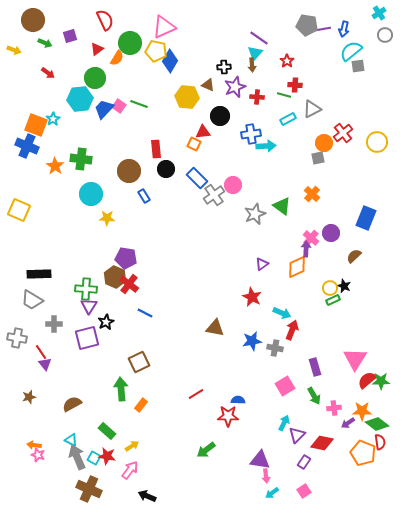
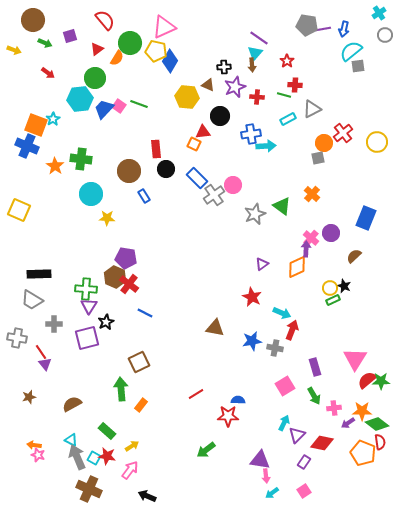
red semicircle at (105, 20): rotated 15 degrees counterclockwise
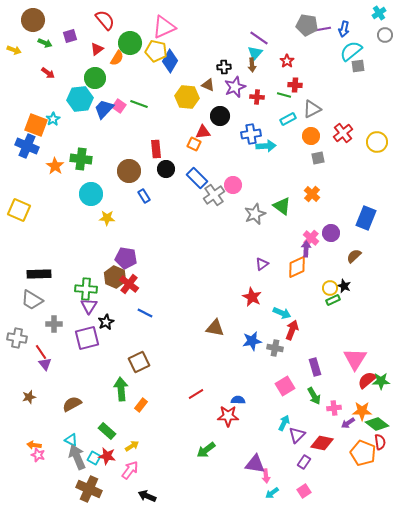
orange circle at (324, 143): moved 13 px left, 7 px up
purple triangle at (260, 460): moved 5 px left, 4 px down
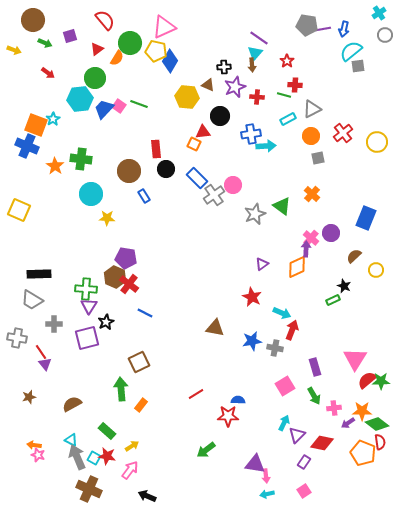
yellow circle at (330, 288): moved 46 px right, 18 px up
cyan arrow at (272, 493): moved 5 px left, 1 px down; rotated 24 degrees clockwise
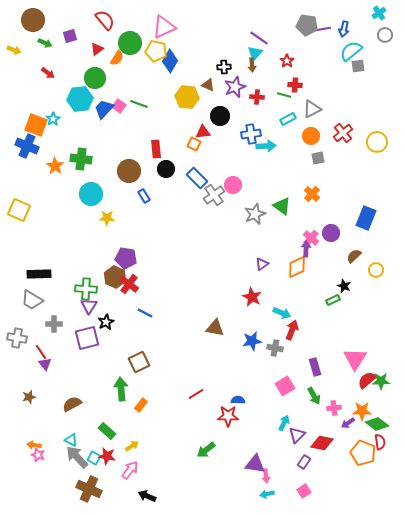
gray arrow at (77, 457): rotated 20 degrees counterclockwise
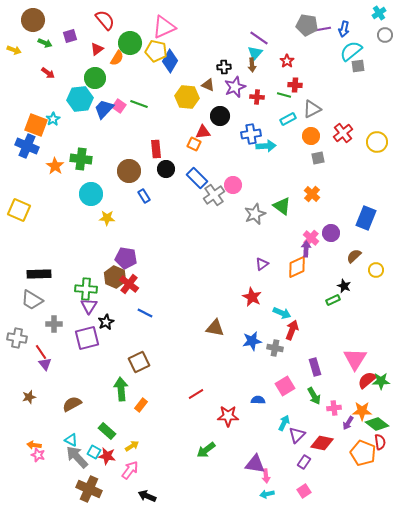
blue semicircle at (238, 400): moved 20 px right
purple arrow at (348, 423): rotated 24 degrees counterclockwise
cyan square at (94, 458): moved 6 px up
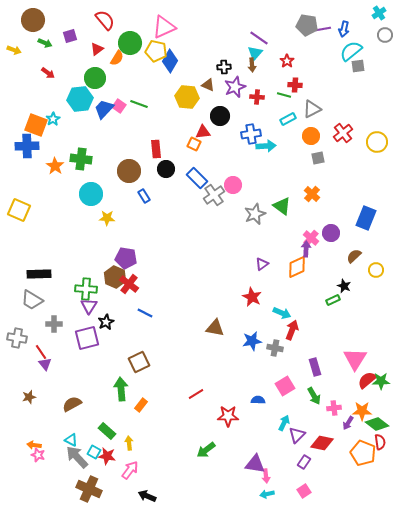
blue cross at (27, 146): rotated 25 degrees counterclockwise
yellow arrow at (132, 446): moved 3 px left, 3 px up; rotated 64 degrees counterclockwise
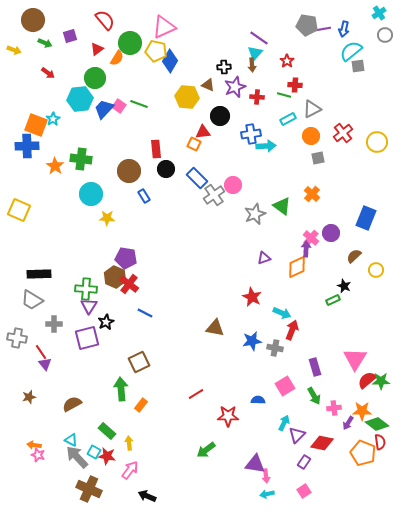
purple triangle at (262, 264): moved 2 px right, 6 px up; rotated 16 degrees clockwise
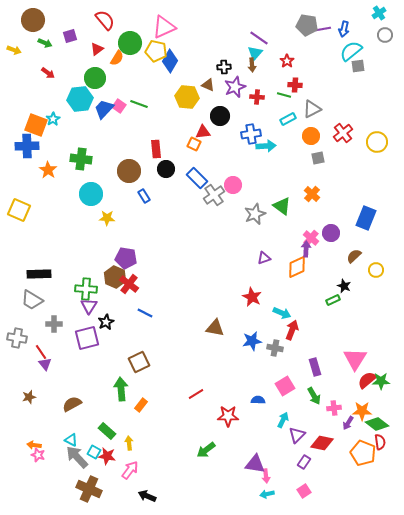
orange star at (55, 166): moved 7 px left, 4 px down
cyan arrow at (284, 423): moved 1 px left, 3 px up
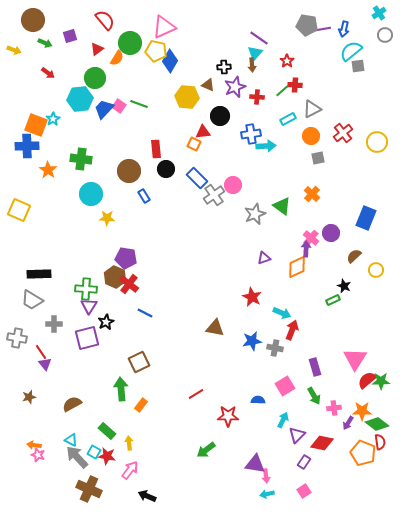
green line at (284, 95): moved 2 px left, 4 px up; rotated 56 degrees counterclockwise
